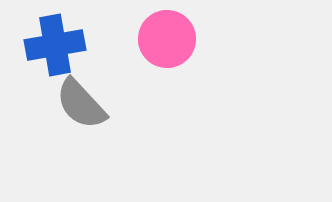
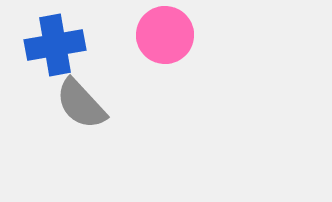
pink circle: moved 2 px left, 4 px up
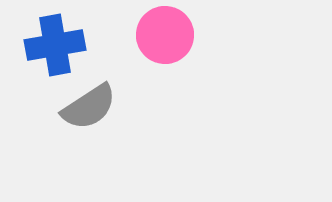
gray semicircle: moved 8 px right, 3 px down; rotated 80 degrees counterclockwise
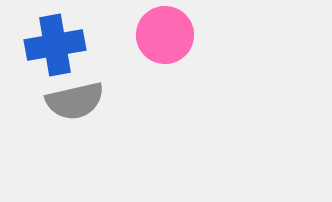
gray semicircle: moved 14 px left, 6 px up; rotated 20 degrees clockwise
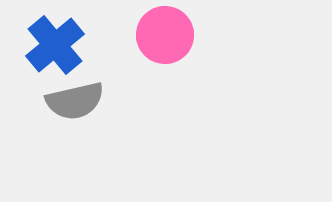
blue cross: rotated 30 degrees counterclockwise
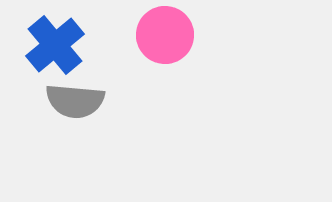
gray semicircle: rotated 18 degrees clockwise
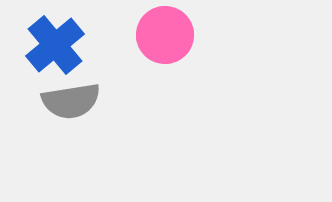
gray semicircle: moved 4 px left; rotated 14 degrees counterclockwise
